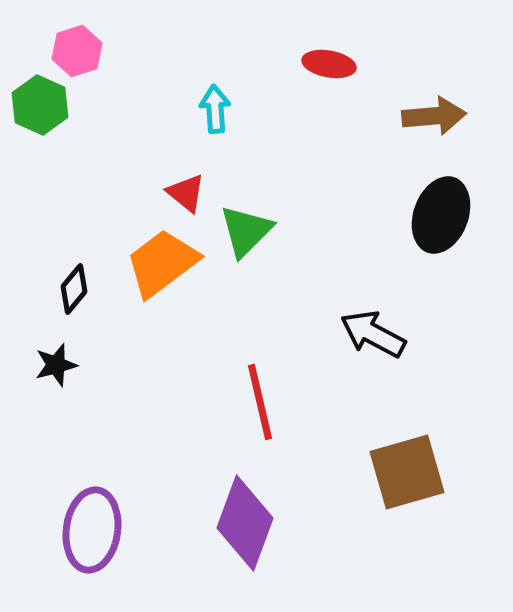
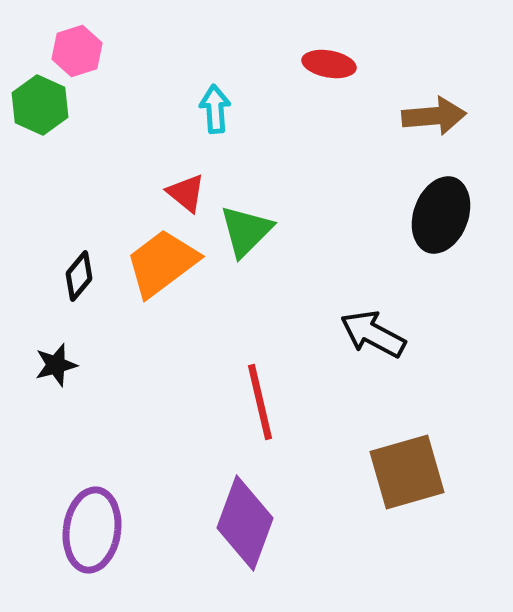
black diamond: moved 5 px right, 13 px up
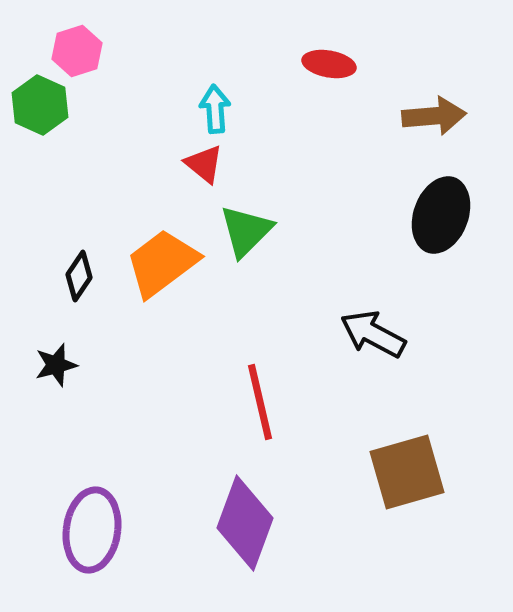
red triangle: moved 18 px right, 29 px up
black diamond: rotated 6 degrees counterclockwise
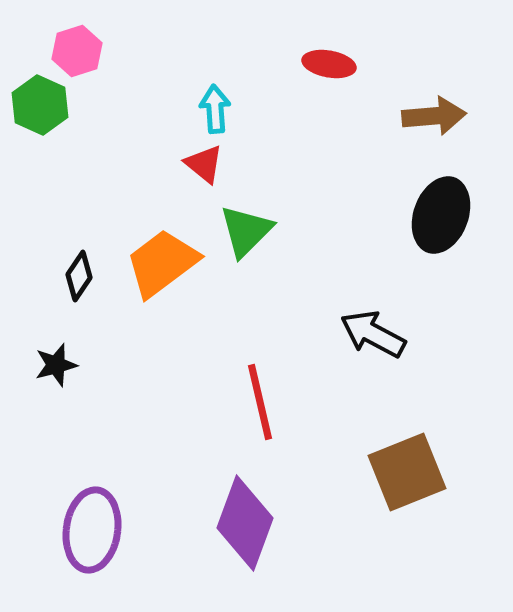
brown square: rotated 6 degrees counterclockwise
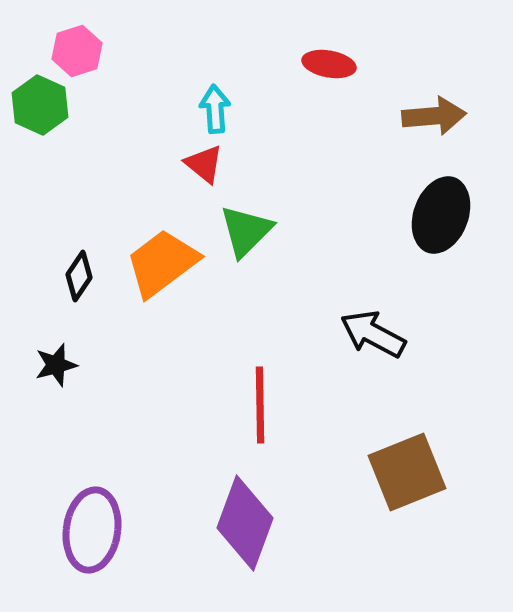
red line: moved 3 px down; rotated 12 degrees clockwise
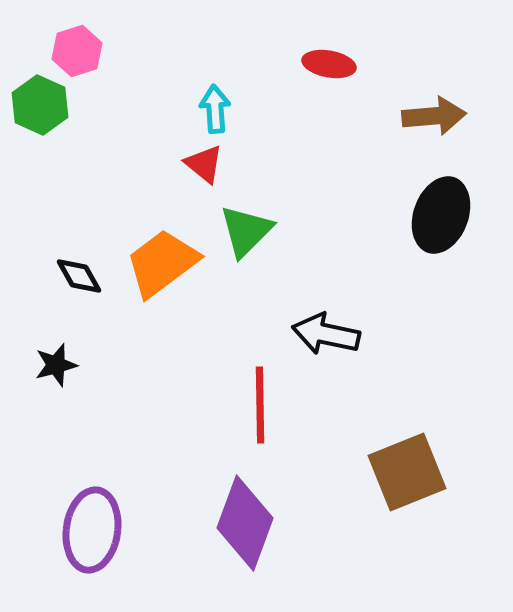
black diamond: rotated 63 degrees counterclockwise
black arrow: moved 47 px left; rotated 16 degrees counterclockwise
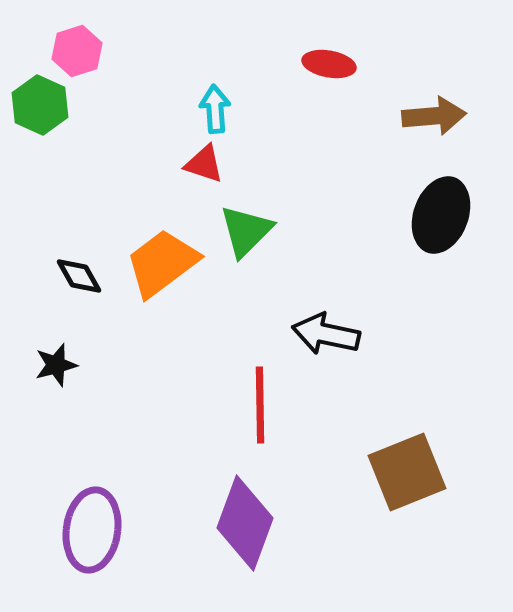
red triangle: rotated 21 degrees counterclockwise
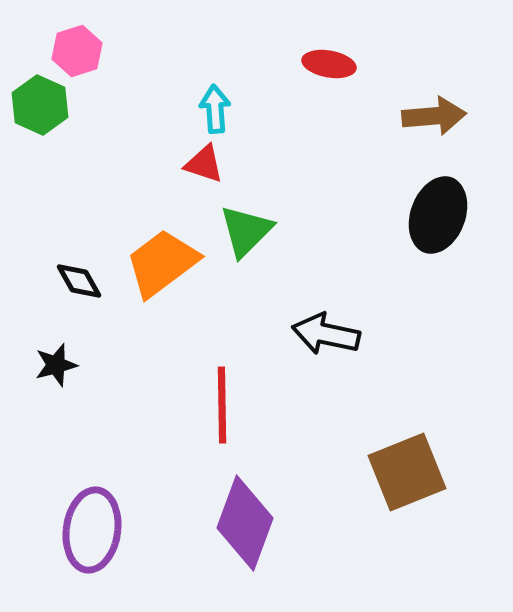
black ellipse: moved 3 px left
black diamond: moved 5 px down
red line: moved 38 px left
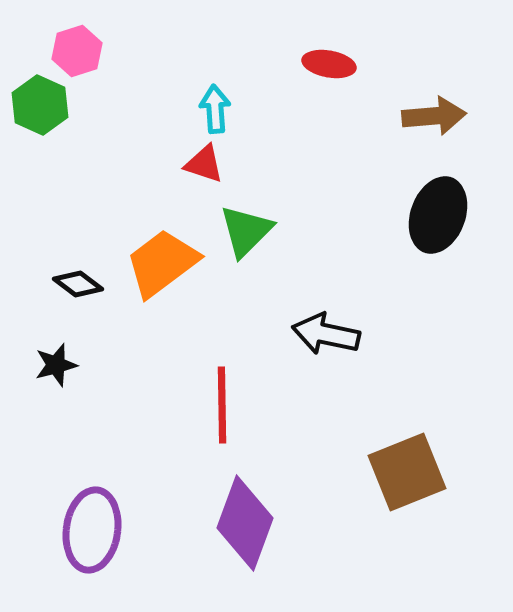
black diamond: moved 1 px left, 3 px down; rotated 24 degrees counterclockwise
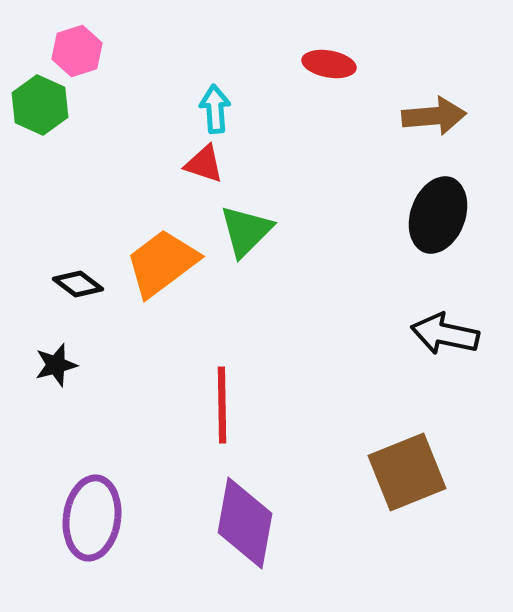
black arrow: moved 119 px right
purple diamond: rotated 10 degrees counterclockwise
purple ellipse: moved 12 px up
